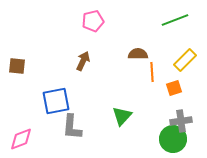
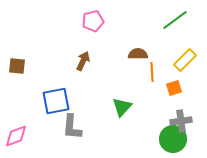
green line: rotated 16 degrees counterclockwise
green triangle: moved 9 px up
pink diamond: moved 5 px left, 3 px up
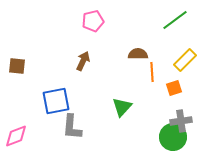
green circle: moved 2 px up
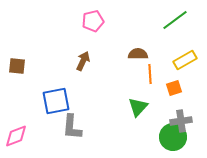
yellow rectangle: rotated 15 degrees clockwise
orange line: moved 2 px left, 2 px down
green triangle: moved 16 px right
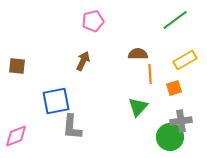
green circle: moved 3 px left
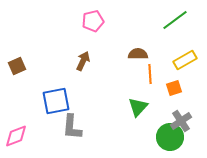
brown square: rotated 30 degrees counterclockwise
gray cross: rotated 25 degrees counterclockwise
